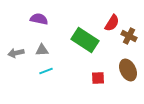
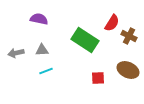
brown ellipse: rotated 40 degrees counterclockwise
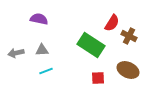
green rectangle: moved 6 px right, 5 px down
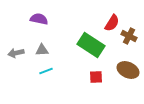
red square: moved 2 px left, 1 px up
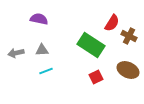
red square: rotated 24 degrees counterclockwise
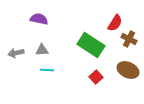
red semicircle: moved 3 px right
brown cross: moved 3 px down
cyan line: moved 1 px right, 1 px up; rotated 24 degrees clockwise
red square: rotated 16 degrees counterclockwise
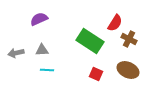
purple semicircle: rotated 36 degrees counterclockwise
green rectangle: moved 1 px left, 4 px up
red square: moved 3 px up; rotated 24 degrees counterclockwise
